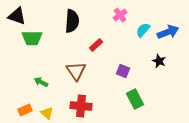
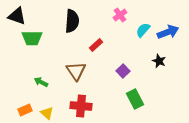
purple square: rotated 24 degrees clockwise
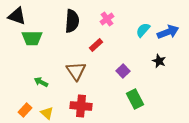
pink cross: moved 13 px left, 4 px down
orange rectangle: rotated 24 degrees counterclockwise
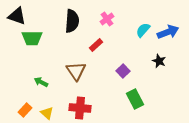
red cross: moved 1 px left, 2 px down
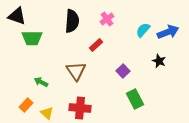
orange rectangle: moved 1 px right, 5 px up
